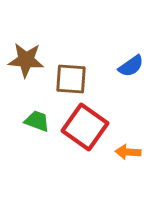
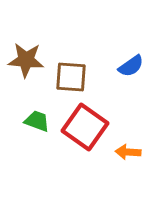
brown square: moved 2 px up
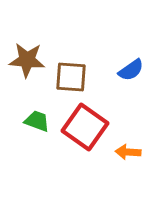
brown star: moved 1 px right
blue semicircle: moved 4 px down
